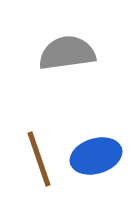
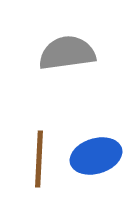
brown line: rotated 22 degrees clockwise
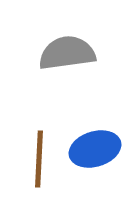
blue ellipse: moved 1 px left, 7 px up
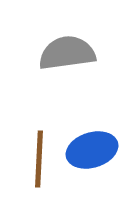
blue ellipse: moved 3 px left, 1 px down
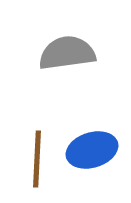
brown line: moved 2 px left
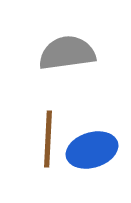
brown line: moved 11 px right, 20 px up
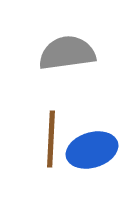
brown line: moved 3 px right
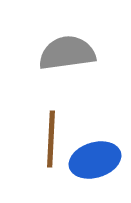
blue ellipse: moved 3 px right, 10 px down
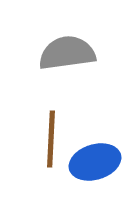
blue ellipse: moved 2 px down
